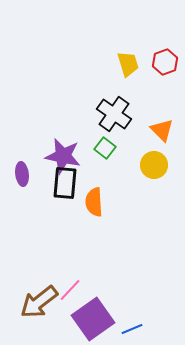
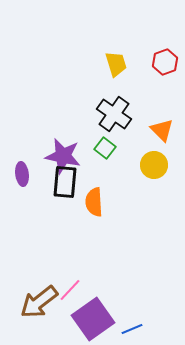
yellow trapezoid: moved 12 px left
black rectangle: moved 1 px up
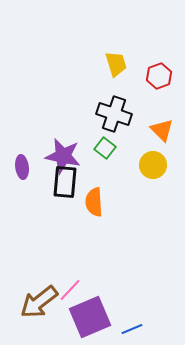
red hexagon: moved 6 px left, 14 px down
black cross: rotated 16 degrees counterclockwise
yellow circle: moved 1 px left
purple ellipse: moved 7 px up
purple square: moved 3 px left, 2 px up; rotated 12 degrees clockwise
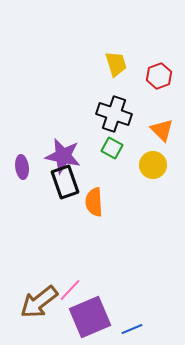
green square: moved 7 px right; rotated 10 degrees counterclockwise
black rectangle: rotated 24 degrees counterclockwise
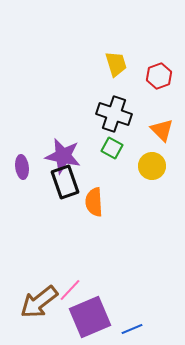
yellow circle: moved 1 px left, 1 px down
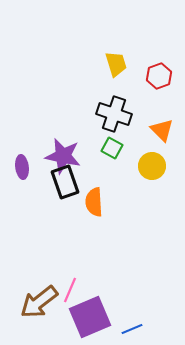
pink line: rotated 20 degrees counterclockwise
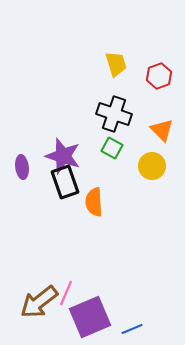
purple star: rotated 6 degrees clockwise
pink line: moved 4 px left, 3 px down
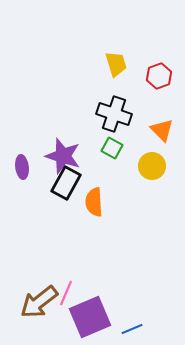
black rectangle: moved 1 px right, 1 px down; rotated 48 degrees clockwise
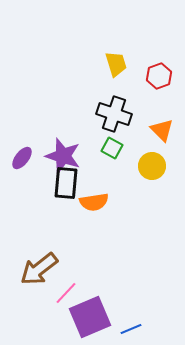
purple ellipse: moved 9 px up; rotated 45 degrees clockwise
black rectangle: rotated 24 degrees counterclockwise
orange semicircle: rotated 96 degrees counterclockwise
pink line: rotated 20 degrees clockwise
brown arrow: moved 33 px up
blue line: moved 1 px left
